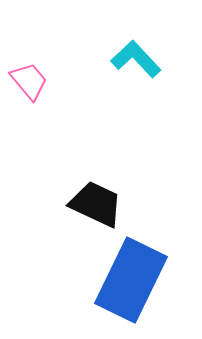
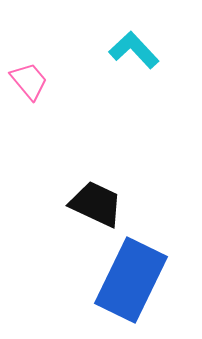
cyan L-shape: moved 2 px left, 9 px up
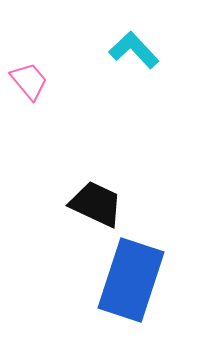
blue rectangle: rotated 8 degrees counterclockwise
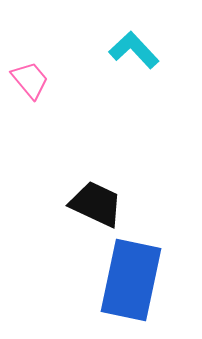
pink trapezoid: moved 1 px right, 1 px up
blue rectangle: rotated 6 degrees counterclockwise
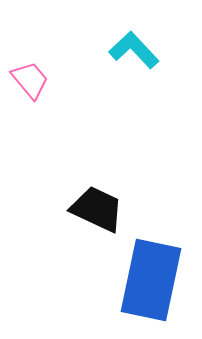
black trapezoid: moved 1 px right, 5 px down
blue rectangle: moved 20 px right
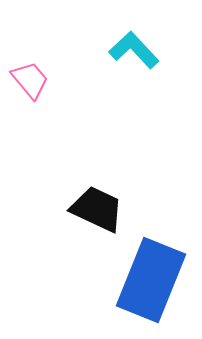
blue rectangle: rotated 10 degrees clockwise
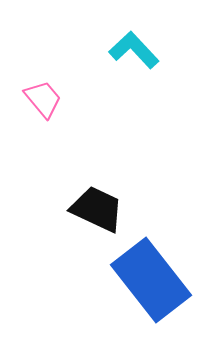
pink trapezoid: moved 13 px right, 19 px down
blue rectangle: rotated 60 degrees counterclockwise
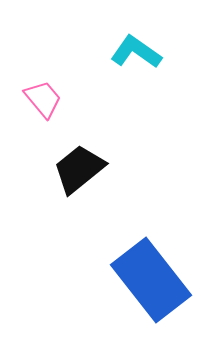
cyan L-shape: moved 2 px right, 2 px down; rotated 12 degrees counterclockwise
black trapezoid: moved 18 px left, 40 px up; rotated 64 degrees counterclockwise
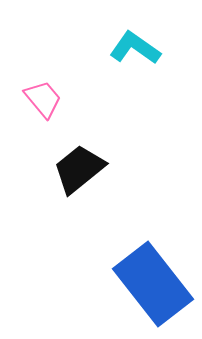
cyan L-shape: moved 1 px left, 4 px up
blue rectangle: moved 2 px right, 4 px down
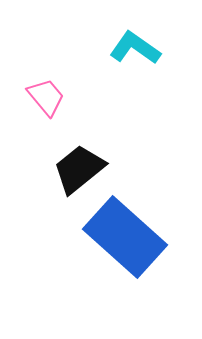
pink trapezoid: moved 3 px right, 2 px up
blue rectangle: moved 28 px left, 47 px up; rotated 10 degrees counterclockwise
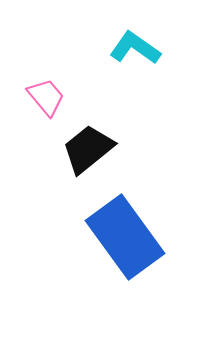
black trapezoid: moved 9 px right, 20 px up
blue rectangle: rotated 12 degrees clockwise
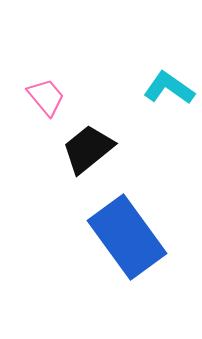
cyan L-shape: moved 34 px right, 40 px down
blue rectangle: moved 2 px right
